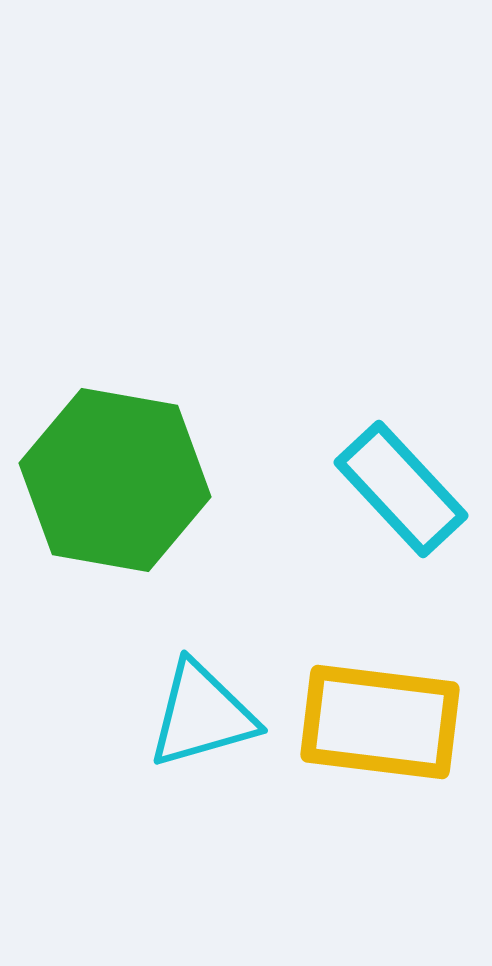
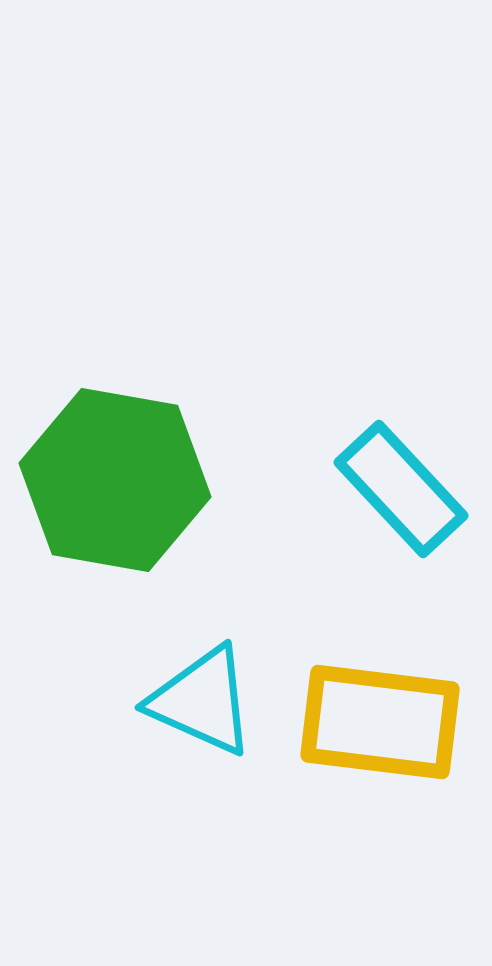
cyan triangle: moved 14 px up; rotated 40 degrees clockwise
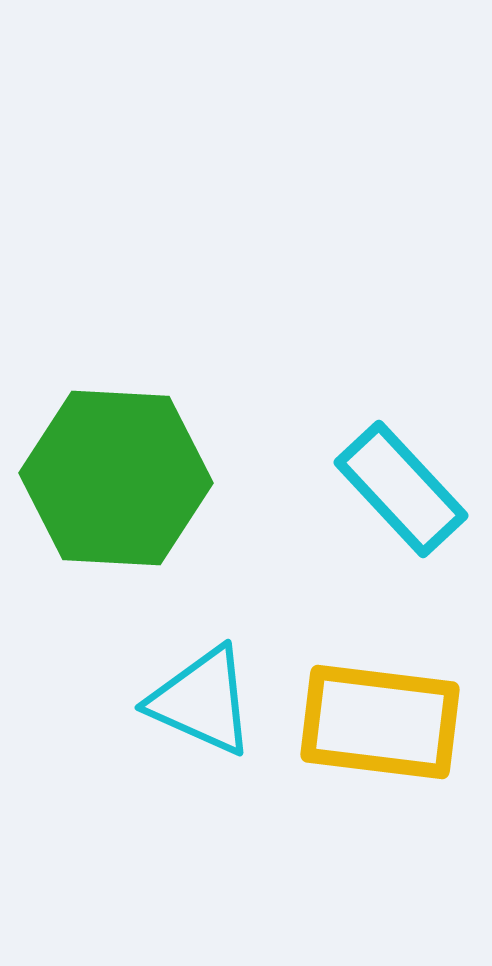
green hexagon: moved 1 px right, 2 px up; rotated 7 degrees counterclockwise
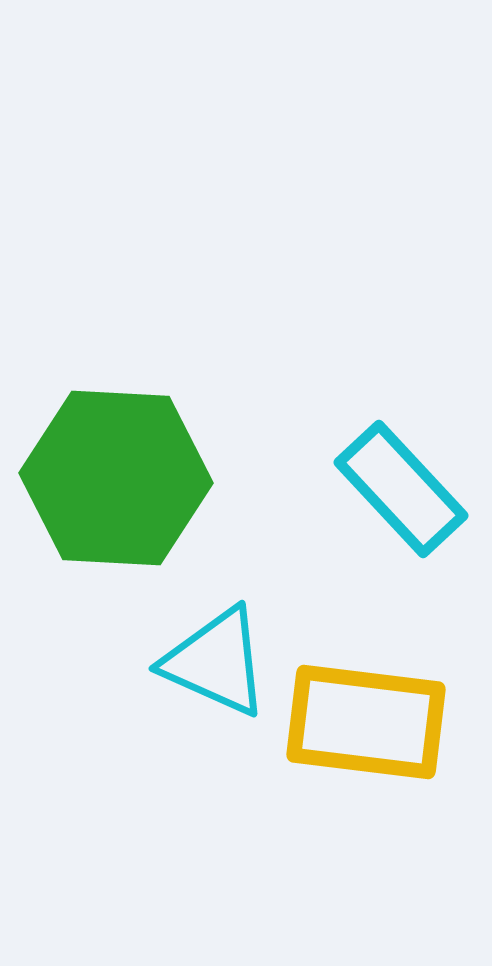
cyan triangle: moved 14 px right, 39 px up
yellow rectangle: moved 14 px left
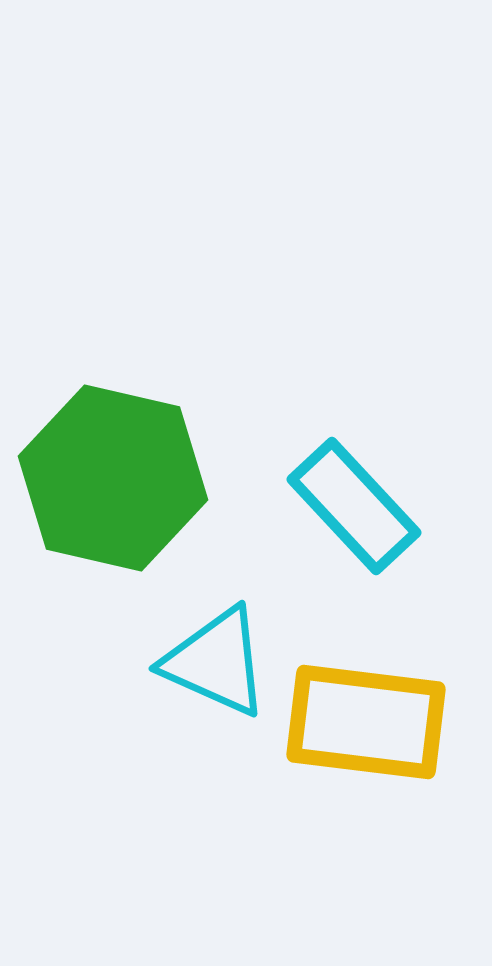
green hexagon: moved 3 px left; rotated 10 degrees clockwise
cyan rectangle: moved 47 px left, 17 px down
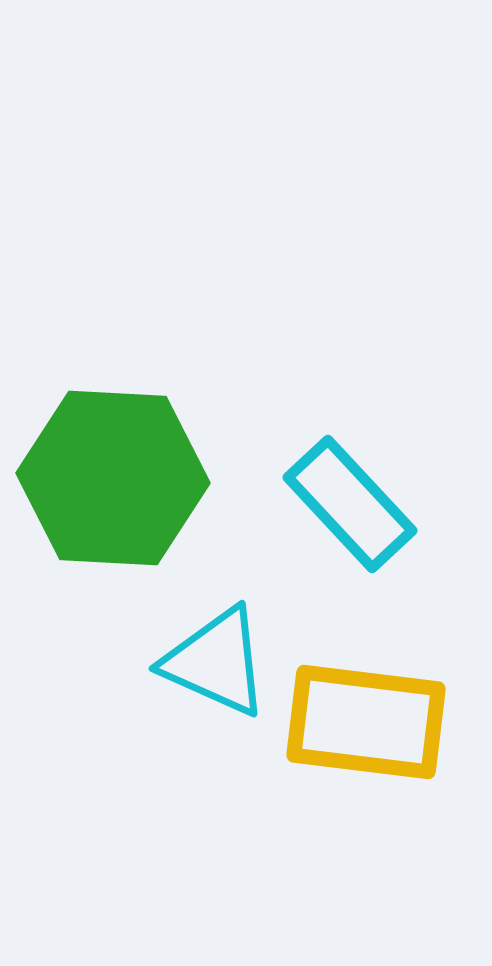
green hexagon: rotated 10 degrees counterclockwise
cyan rectangle: moved 4 px left, 2 px up
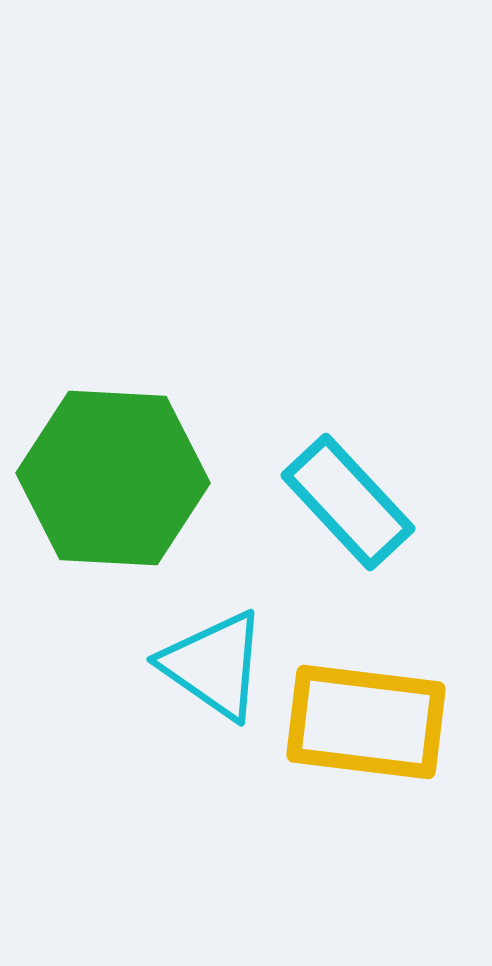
cyan rectangle: moved 2 px left, 2 px up
cyan triangle: moved 2 px left, 3 px down; rotated 11 degrees clockwise
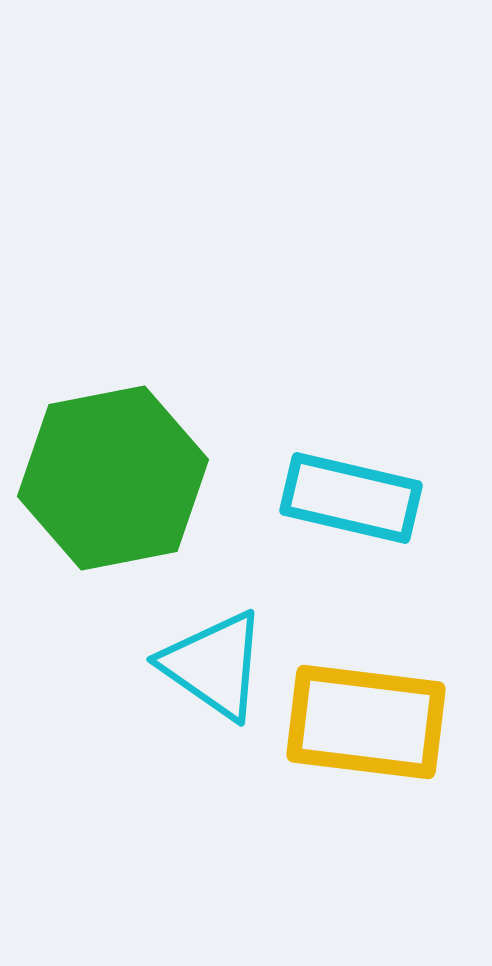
green hexagon: rotated 14 degrees counterclockwise
cyan rectangle: moved 3 px right, 4 px up; rotated 34 degrees counterclockwise
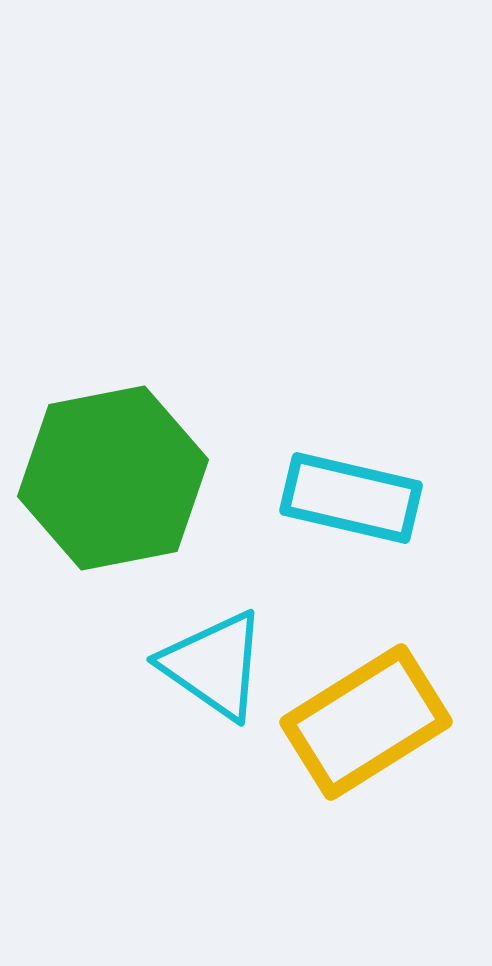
yellow rectangle: rotated 39 degrees counterclockwise
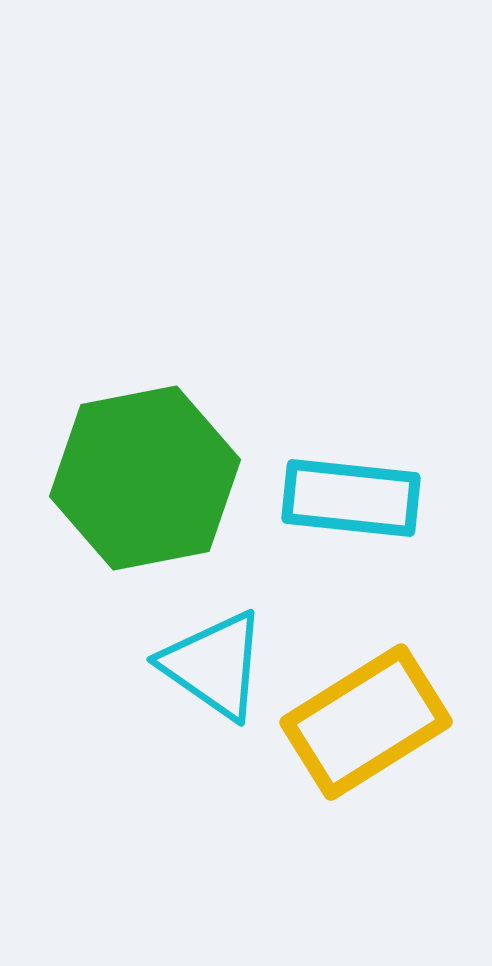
green hexagon: moved 32 px right
cyan rectangle: rotated 7 degrees counterclockwise
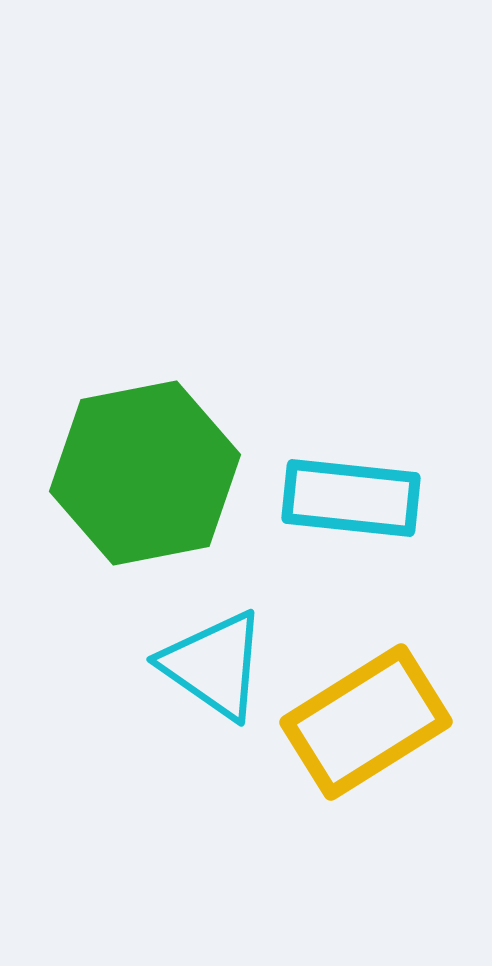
green hexagon: moved 5 px up
